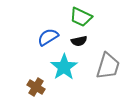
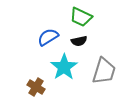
gray trapezoid: moved 4 px left, 5 px down
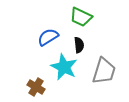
black semicircle: moved 4 px down; rotated 84 degrees counterclockwise
cyan star: rotated 12 degrees counterclockwise
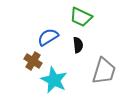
black semicircle: moved 1 px left
cyan star: moved 10 px left, 13 px down
brown cross: moved 3 px left, 26 px up
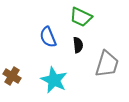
blue semicircle: rotated 80 degrees counterclockwise
brown cross: moved 21 px left, 15 px down
gray trapezoid: moved 3 px right, 7 px up
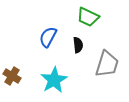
green trapezoid: moved 7 px right
blue semicircle: rotated 50 degrees clockwise
cyan star: rotated 16 degrees clockwise
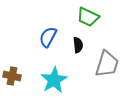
brown cross: rotated 18 degrees counterclockwise
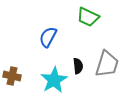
black semicircle: moved 21 px down
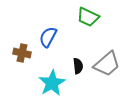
gray trapezoid: rotated 32 degrees clockwise
brown cross: moved 10 px right, 23 px up
cyan star: moved 2 px left, 3 px down
